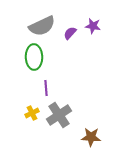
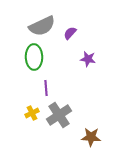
purple star: moved 5 px left, 33 px down
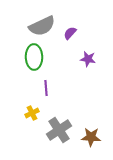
gray cross: moved 15 px down
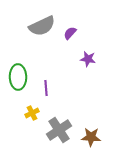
green ellipse: moved 16 px left, 20 px down
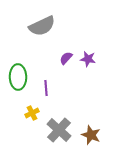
purple semicircle: moved 4 px left, 25 px down
gray cross: rotated 15 degrees counterclockwise
brown star: moved 2 px up; rotated 18 degrees clockwise
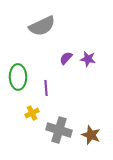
gray cross: rotated 25 degrees counterclockwise
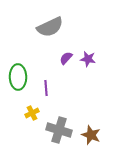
gray semicircle: moved 8 px right, 1 px down
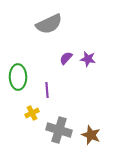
gray semicircle: moved 1 px left, 3 px up
purple line: moved 1 px right, 2 px down
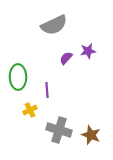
gray semicircle: moved 5 px right, 1 px down
purple star: moved 8 px up; rotated 21 degrees counterclockwise
yellow cross: moved 2 px left, 3 px up
